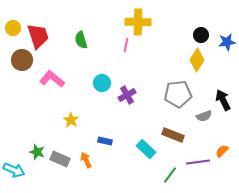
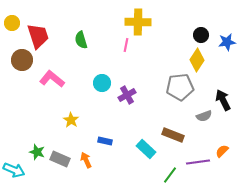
yellow circle: moved 1 px left, 5 px up
gray pentagon: moved 2 px right, 7 px up
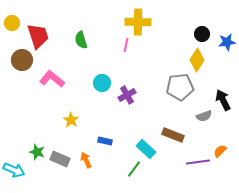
black circle: moved 1 px right, 1 px up
orange semicircle: moved 2 px left
green line: moved 36 px left, 6 px up
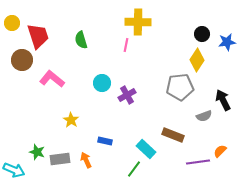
gray rectangle: rotated 30 degrees counterclockwise
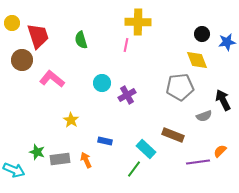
yellow diamond: rotated 55 degrees counterclockwise
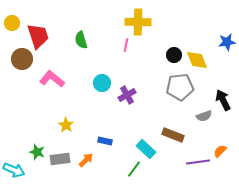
black circle: moved 28 px left, 21 px down
brown circle: moved 1 px up
yellow star: moved 5 px left, 5 px down
orange arrow: rotated 70 degrees clockwise
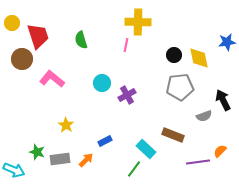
yellow diamond: moved 2 px right, 2 px up; rotated 10 degrees clockwise
blue rectangle: rotated 40 degrees counterclockwise
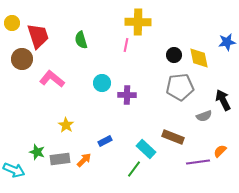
purple cross: rotated 30 degrees clockwise
brown rectangle: moved 2 px down
orange arrow: moved 2 px left
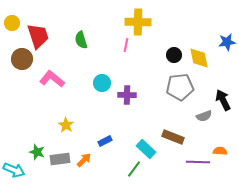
orange semicircle: rotated 48 degrees clockwise
purple line: rotated 10 degrees clockwise
